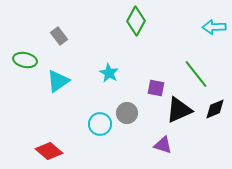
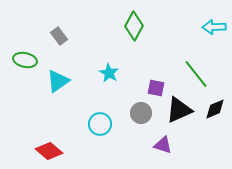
green diamond: moved 2 px left, 5 px down
gray circle: moved 14 px right
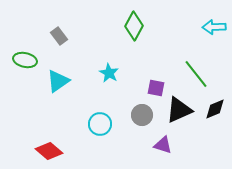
gray circle: moved 1 px right, 2 px down
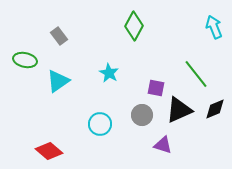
cyan arrow: rotated 70 degrees clockwise
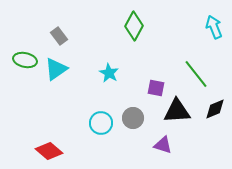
cyan triangle: moved 2 px left, 12 px up
black triangle: moved 2 px left, 1 px down; rotated 20 degrees clockwise
gray circle: moved 9 px left, 3 px down
cyan circle: moved 1 px right, 1 px up
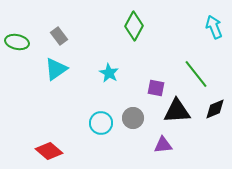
green ellipse: moved 8 px left, 18 px up
purple triangle: rotated 24 degrees counterclockwise
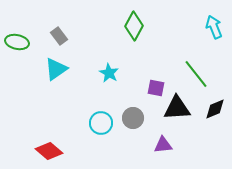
black triangle: moved 3 px up
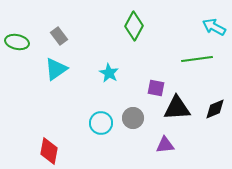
cyan arrow: rotated 40 degrees counterclockwise
green line: moved 1 px right, 15 px up; rotated 60 degrees counterclockwise
purple triangle: moved 2 px right
red diamond: rotated 60 degrees clockwise
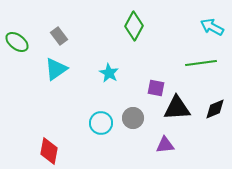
cyan arrow: moved 2 px left
green ellipse: rotated 25 degrees clockwise
green line: moved 4 px right, 4 px down
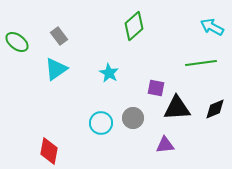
green diamond: rotated 20 degrees clockwise
